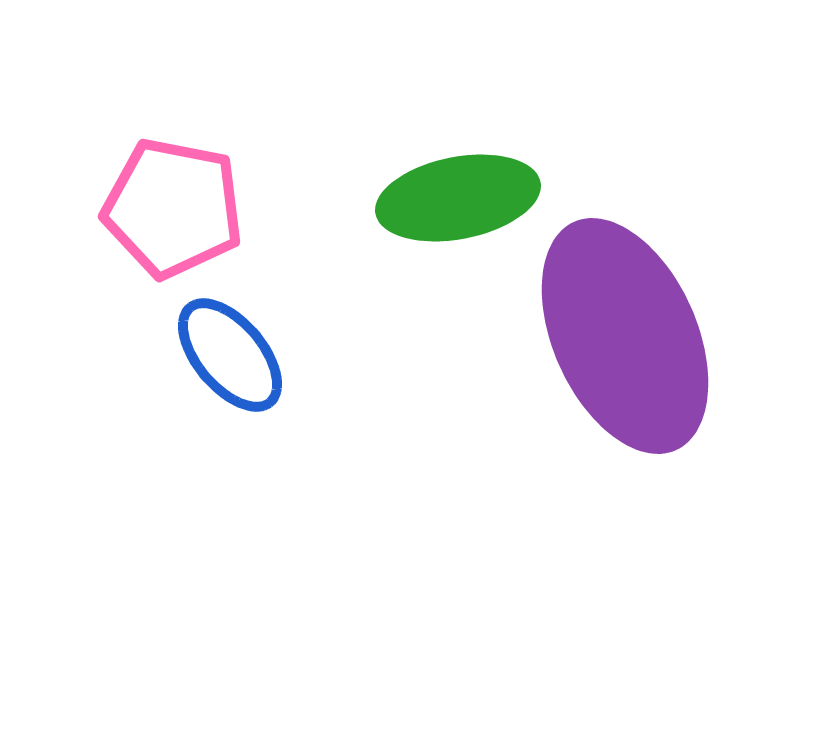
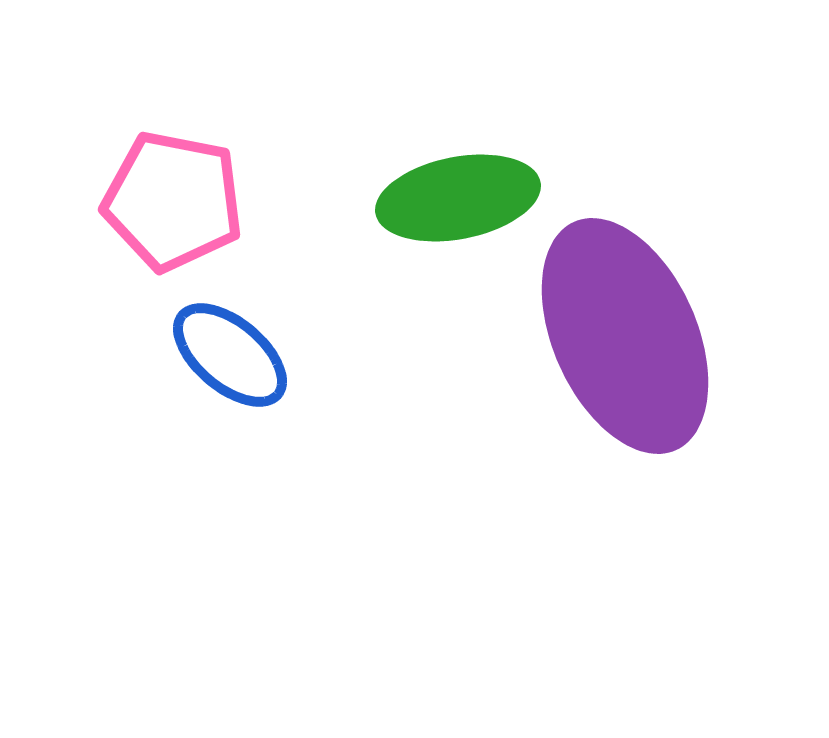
pink pentagon: moved 7 px up
blue ellipse: rotated 10 degrees counterclockwise
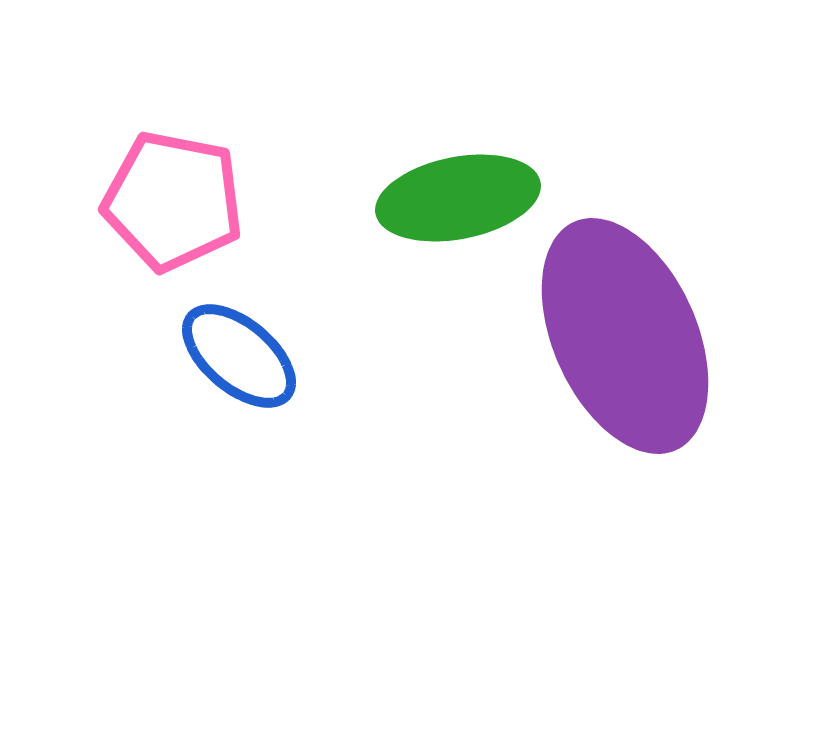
blue ellipse: moved 9 px right, 1 px down
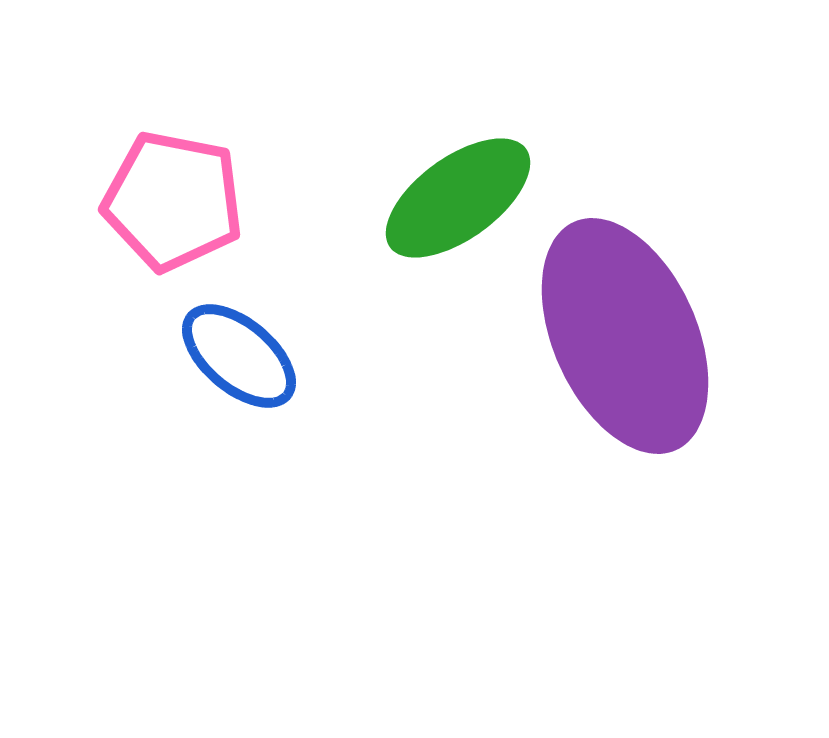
green ellipse: rotated 25 degrees counterclockwise
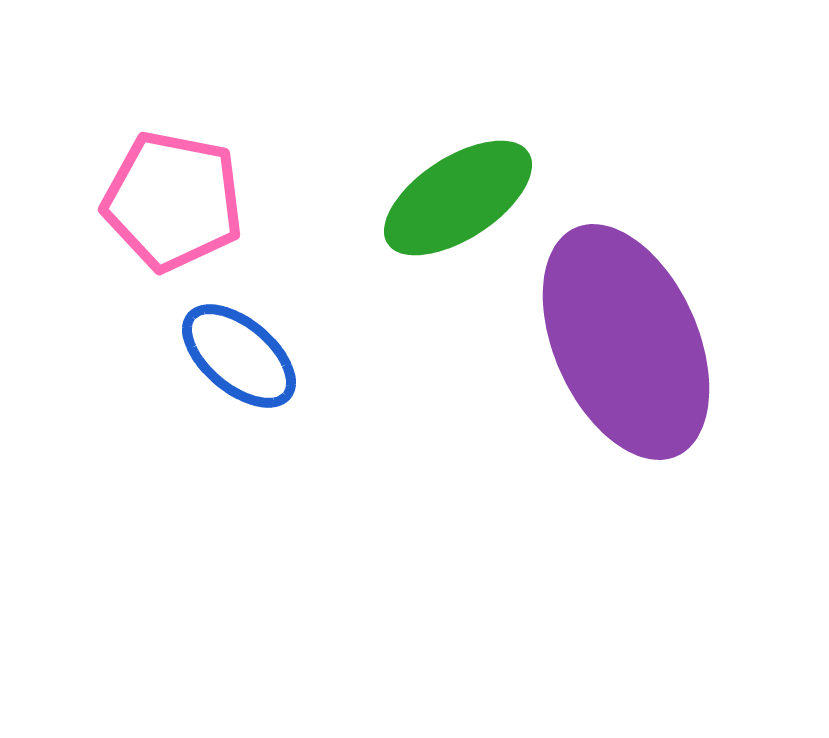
green ellipse: rotated 3 degrees clockwise
purple ellipse: moved 1 px right, 6 px down
